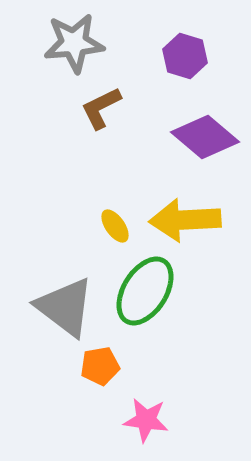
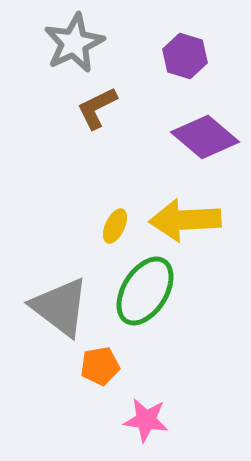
gray star: rotated 20 degrees counterclockwise
brown L-shape: moved 4 px left
yellow ellipse: rotated 60 degrees clockwise
gray triangle: moved 5 px left
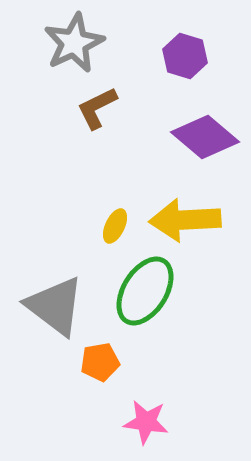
gray triangle: moved 5 px left, 1 px up
orange pentagon: moved 4 px up
pink star: moved 2 px down
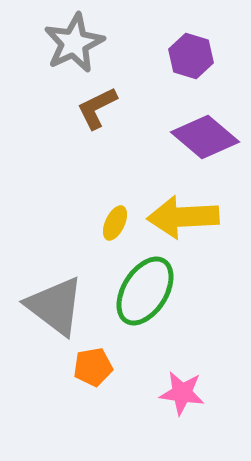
purple hexagon: moved 6 px right
yellow arrow: moved 2 px left, 3 px up
yellow ellipse: moved 3 px up
orange pentagon: moved 7 px left, 5 px down
pink star: moved 36 px right, 29 px up
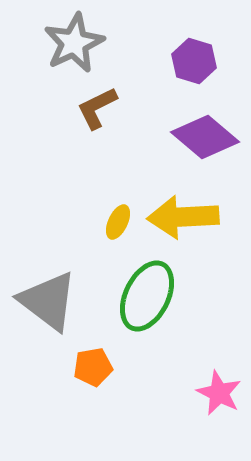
purple hexagon: moved 3 px right, 5 px down
yellow ellipse: moved 3 px right, 1 px up
green ellipse: moved 2 px right, 5 px down; rotated 6 degrees counterclockwise
gray triangle: moved 7 px left, 5 px up
pink star: moved 37 px right; rotated 18 degrees clockwise
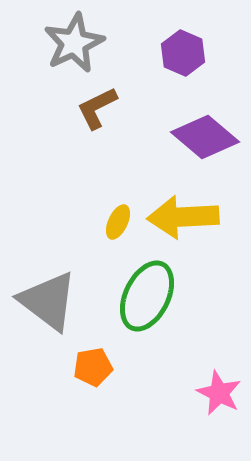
purple hexagon: moved 11 px left, 8 px up; rotated 6 degrees clockwise
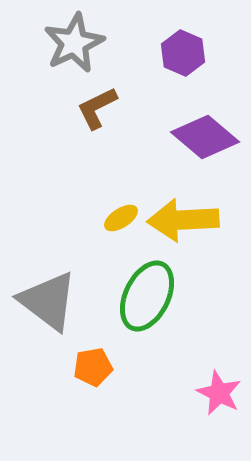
yellow arrow: moved 3 px down
yellow ellipse: moved 3 px right, 4 px up; rotated 32 degrees clockwise
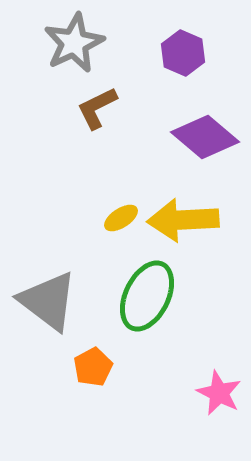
orange pentagon: rotated 18 degrees counterclockwise
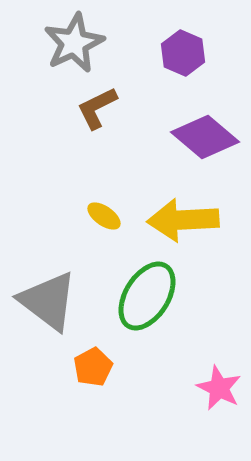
yellow ellipse: moved 17 px left, 2 px up; rotated 68 degrees clockwise
green ellipse: rotated 6 degrees clockwise
pink star: moved 5 px up
